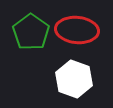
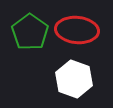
green pentagon: moved 1 px left
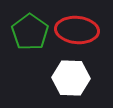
white hexagon: moved 3 px left, 1 px up; rotated 18 degrees counterclockwise
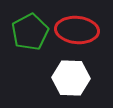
green pentagon: rotated 9 degrees clockwise
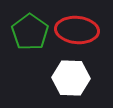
green pentagon: rotated 9 degrees counterclockwise
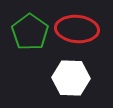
red ellipse: moved 1 px up
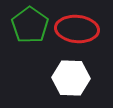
green pentagon: moved 7 px up
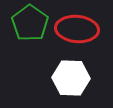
green pentagon: moved 2 px up
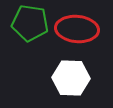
green pentagon: rotated 27 degrees counterclockwise
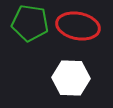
red ellipse: moved 1 px right, 3 px up; rotated 6 degrees clockwise
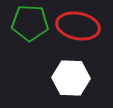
green pentagon: rotated 6 degrees counterclockwise
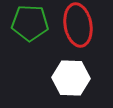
red ellipse: moved 1 px up; rotated 69 degrees clockwise
